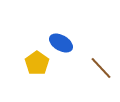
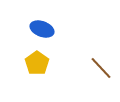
blue ellipse: moved 19 px left, 14 px up; rotated 10 degrees counterclockwise
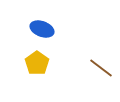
brown line: rotated 10 degrees counterclockwise
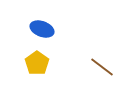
brown line: moved 1 px right, 1 px up
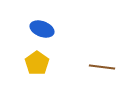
brown line: rotated 30 degrees counterclockwise
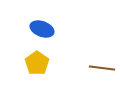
brown line: moved 1 px down
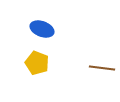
yellow pentagon: rotated 15 degrees counterclockwise
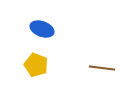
yellow pentagon: moved 1 px left, 2 px down
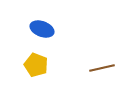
brown line: rotated 20 degrees counterclockwise
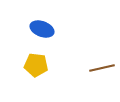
yellow pentagon: rotated 15 degrees counterclockwise
